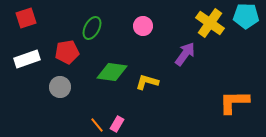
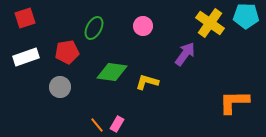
red square: moved 1 px left
green ellipse: moved 2 px right
white rectangle: moved 1 px left, 2 px up
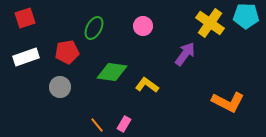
yellow L-shape: moved 3 px down; rotated 20 degrees clockwise
orange L-shape: moved 6 px left; rotated 152 degrees counterclockwise
pink rectangle: moved 7 px right
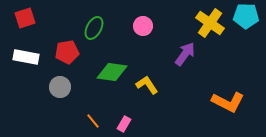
white rectangle: rotated 30 degrees clockwise
yellow L-shape: rotated 20 degrees clockwise
orange line: moved 4 px left, 4 px up
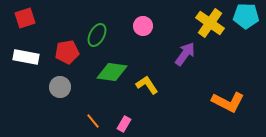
green ellipse: moved 3 px right, 7 px down
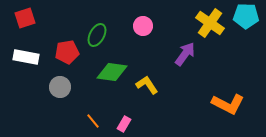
orange L-shape: moved 2 px down
